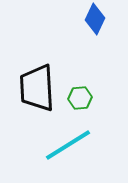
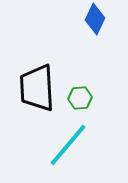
cyan line: rotated 18 degrees counterclockwise
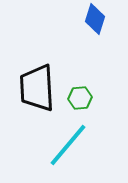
blue diamond: rotated 8 degrees counterclockwise
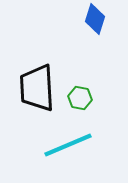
green hexagon: rotated 15 degrees clockwise
cyan line: rotated 27 degrees clockwise
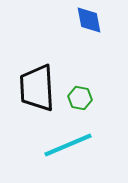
blue diamond: moved 6 px left, 1 px down; rotated 28 degrees counterclockwise
